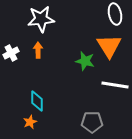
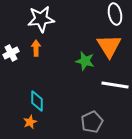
orange arrow: moved 2 px left, 2 px up
gray pentagon: rotated 25 degrees counterclockwise
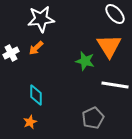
white ellipse: rotated 30 degrees counterclockwise
orange arrow: rotated 133 degrees counterclockwise
cyan diamond: moved 1 px left, 6 px up
gray pentagon: moved 1 px right, 4 px up
